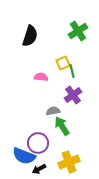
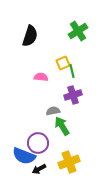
purple cross: rotated 18 degrees clockwise
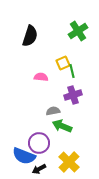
green arrow: rotated 36 degrees counterclockwise
purple circle: moved 1 px right
yellow cross: rotated 25 degrees counterclockwise
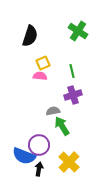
green cross: rotated 24 degrees counterclockwise
yellow square: moved 20 px left
pink semicircle: moved 1 px left, 1 px up
green arrow: rotated 36 degrees clockwise
purple circle: moved 2 px down
black arrow: rotated 128 degrees clockwise
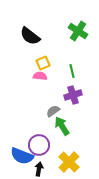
black semicircle: rotated 110 degrees clockwise
gray semicircle: rotated 24 degrees counterclockwise
blue semicircle: moved 2 px left
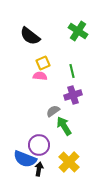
green arrow: moved 2 px right
blue semicircle: moved 3 px right, 3 px down
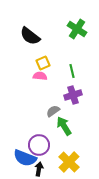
green cross: moved 1 px left, 2 px up
blue semicircle: moved 1 px up
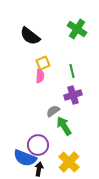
pink semicircle: rotated 88 degrees clockwise
purple circle: moved 1 px left
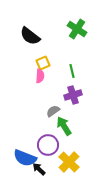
purple circle: moved 10 px right
black arrow: rotated 56 degrees counterclockwise
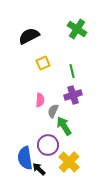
black semicircle: moved 1 px left; rotated 115 degrees clockwise
pink semicircle: moved 24 px down
gray semicircle: rotated 32 degrees counterclockwise
blue semicircle: rotated 60 degrees clockwise
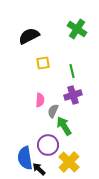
yellow square: rotated 16 degrees clockwise
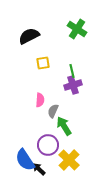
purple cross: moved 10 px up
blue semicircle: moved 2 px down; rotated 25 degrees counterclockwise
yellow cross: moved 2 px up
